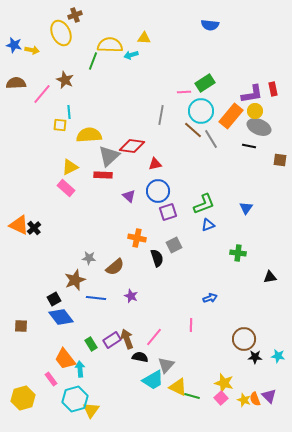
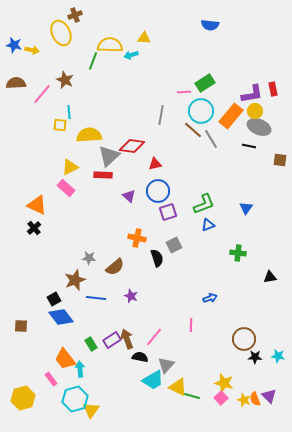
orange triangle at (19, 225): moved 18 px right, 20 px up
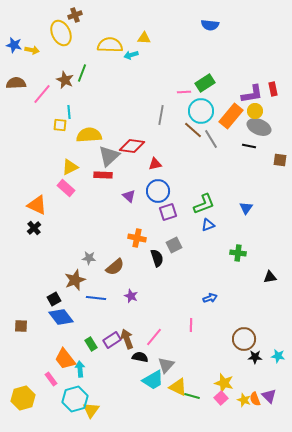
green line at (93, 61): moved 11 px left, 12 px down
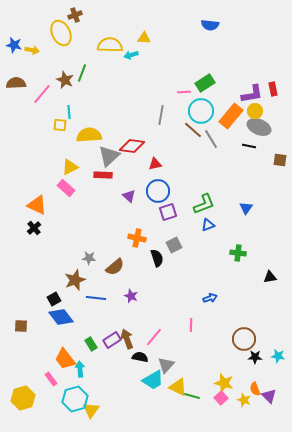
orange semicircle at (255, 399): moved 10 px up
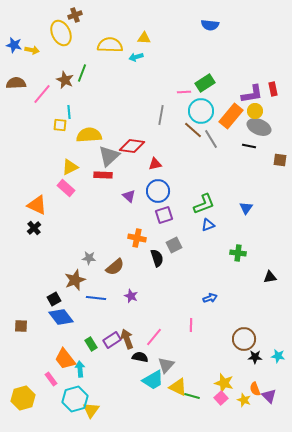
cyan arrow at (131, 55): moved 5 px right, 2 px down
purple square at (168, 212): moved 4 px left, 3 px down
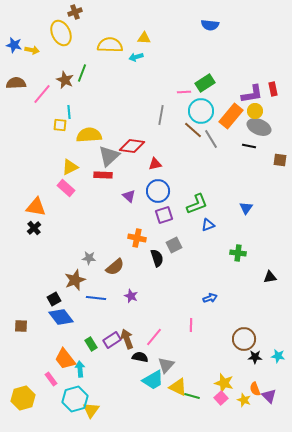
brown cross at (75, 15): moved 3 px up
green L-shape at (204, 204): moved 7 px left
orange triangle at (37, 205): moved 1 px left, 2 px down; rotated 15 degrees counterclockwise
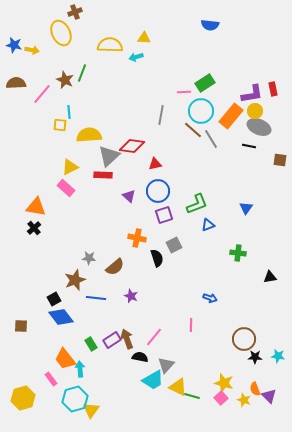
blue arrow at (210, 298): rotated 40 degrees clockwise
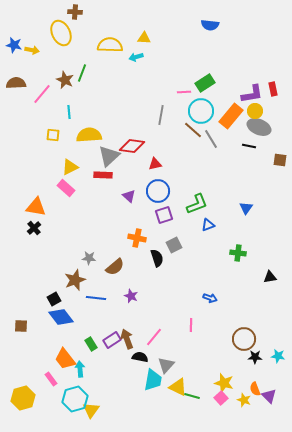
brown cross at (75, 12): rotated 24 degrees clockwise
yellow square at (60, 125): moved 7 px left, 10 px down
cyan trapezoid at (153, 380): rotated 50 degrees counterclockwise
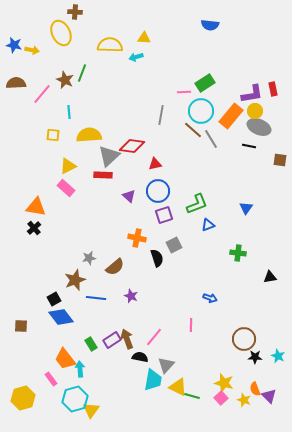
yellow triangle at (70, 167): moved 2 px left, 1 px up
gray star at (89, 258): rotated 16 degrees counterclockwise
cyan star at (278, 356): rotated 16 degrees clockwise
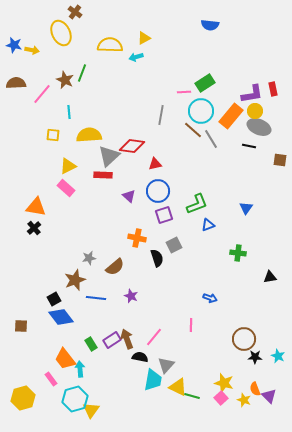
brown cross at (75, 12): rotated 32 degrees clockwise
yellow triangle at (144, 38): rotated 32 degrees counterclockwise
